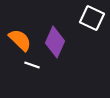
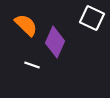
orange semicircle: moved 6 px right, 15 px up
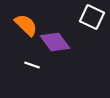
white square: moved 1 px up
purple diamond: rotated 60 degrees counterclockwise
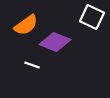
orange semicircle: rotated 100 degrees clockwise
purple diamond: rotated 32 degrees counterclockwise
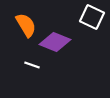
orange semicircle: rotated 85 degrees counterclockwise
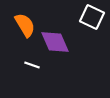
orange semicircle: moved 1 px left
purple diamond: rotated 44 degrees clockwise
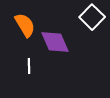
white square: rotated 20 degrees clockwise
white line: moved 3 px left, 1 px down; rotated 70 degrees clockwise
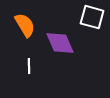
white square: rotated 30 degrees counterclockwise
purple diamond: moved 5 px right, 1 px down
